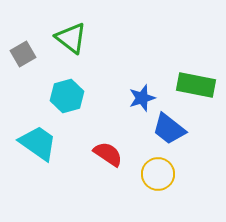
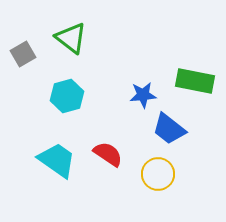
green rectangle: moved 1 px left, 4 px up
blue star: moved 1 px right, 3 px up; rotated 12 degrees clockwise
cyan trapezoid: moved 19 px right, 17 px down
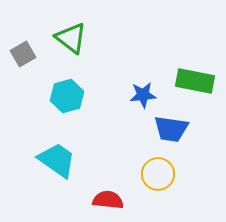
blue trapezoid: moved 2 px right; rotated 30 degrees counterclockwise
red semicircle: moved 46 px down; rotated 28 degrees counterclockwise
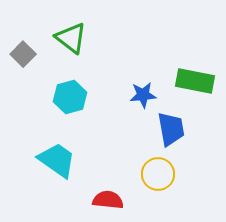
gray square: rotated 15 degrees counterclockwise
cyan hexagon: moved 3 px right, 1 px down
blue trapezoid: rotated 108 degrees counterclockwise
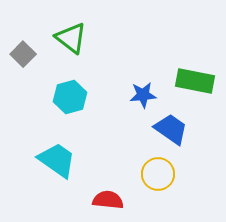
blue trapezoid: rotated 45 degrees counterclockwise
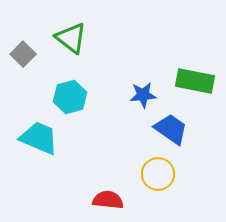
cyan trapezoid: moved 18 px left, 22 px up; rotated 12 degrees counterclockwise
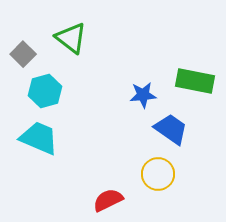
cyan hexagon: moved 25 px left, 6 px up
red semicircle: rotated 32 degrees counterclockwise
